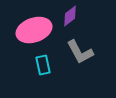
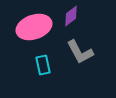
purple diamond: moved 1 px right
pink ellipse: moved 3 px up
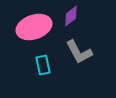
gray L-shape: moved 1 px left
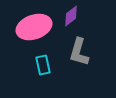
gray L-shape: rotated 44 degrees clockwise
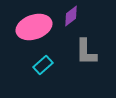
gray L-shape: moved 7 px right; rotated 16 degrees counterclockwise
cyan rectangle: rotated 60 degrees clockwise
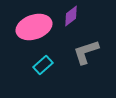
gray L-shape: rotated 72 degrees clockwise
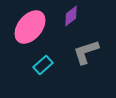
pink ellipse: moved 4 px left; rotated 32 degrees counterclockwise
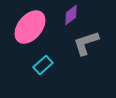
purple diamond: moved 1 px up
gray L-shape: moved 9 px up
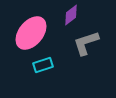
pink ellipse: moved 1 px right, 6 px down
cyan rectangle: rotated 24 degrees clockwise
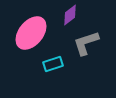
purple diamond: moved 1 px left
cyan rectangle: moved 10 px right, 1 px up
